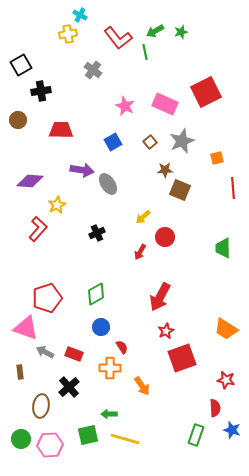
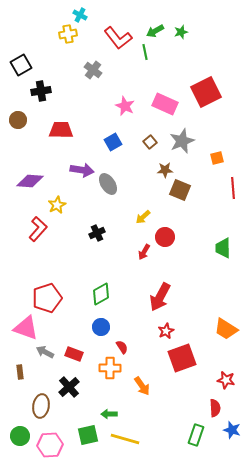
red arrow at (140, 252): moved 4 px right
green diamond at (96, 294): moved 5 px right
green circle at (21, 439): moved 1 px left, 3 px up
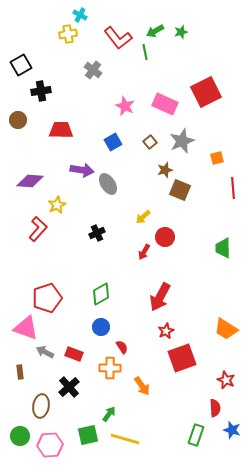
brown star at (165, 170): rotated 14 degrees counterclockwise
red star at (226, 380): rotated 12 degrees clockwise
green arrow at (109, 414): rotated 126 degrees clockwise
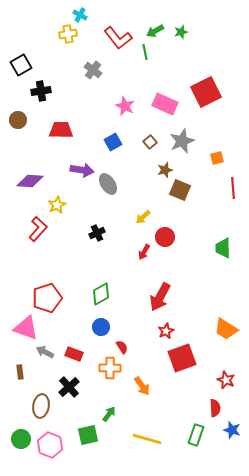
green circle at (20, 436): moved 1 px right, 3 px down
yellow line at (125, 439): moved 22 px right
pink hexagon at (50, 445): rotated 25 degrees clockwise
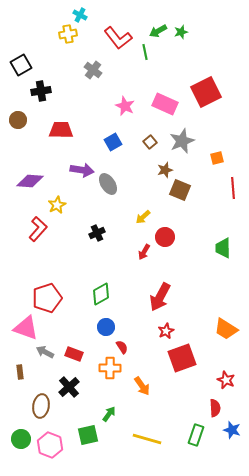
green arrow at (155, 31): moved 3 px right
blue circle at (101, 327): moved 5 px right
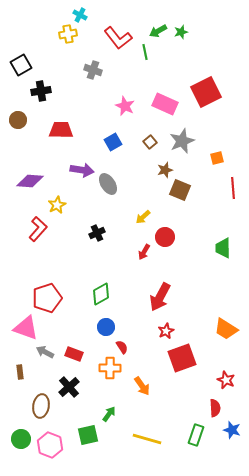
gray cross at (93, 70): rotated 18 degrees counterclockwise
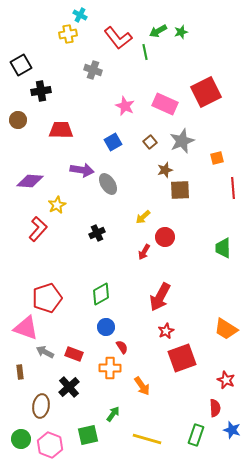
brown square at (180, 190): rotated 25 degrees counterclockwise
green arrow at (109, 414): moved 4 px right
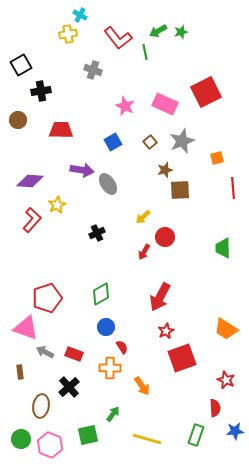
red L-shape at (38, 229): moved 6 px left, 9 px up
blue star at (232, 430): moved 3 px right, 1 px down; rotated 24 degrees counterclockwise
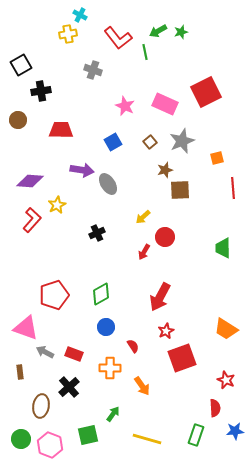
red pentagon at (47, 298): moved 7 px right, 3 px up
red semicircle at (122, 347): moved 11 px right, 1 px up
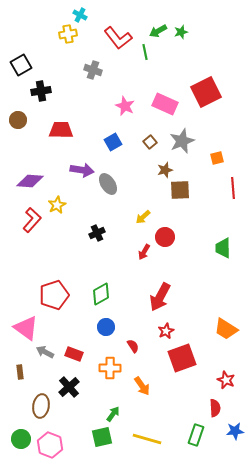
pink triangle at (26, 328): rotated 16 degrees clockwise
green square at (88, 435): moved 14 px right, 2 px down
